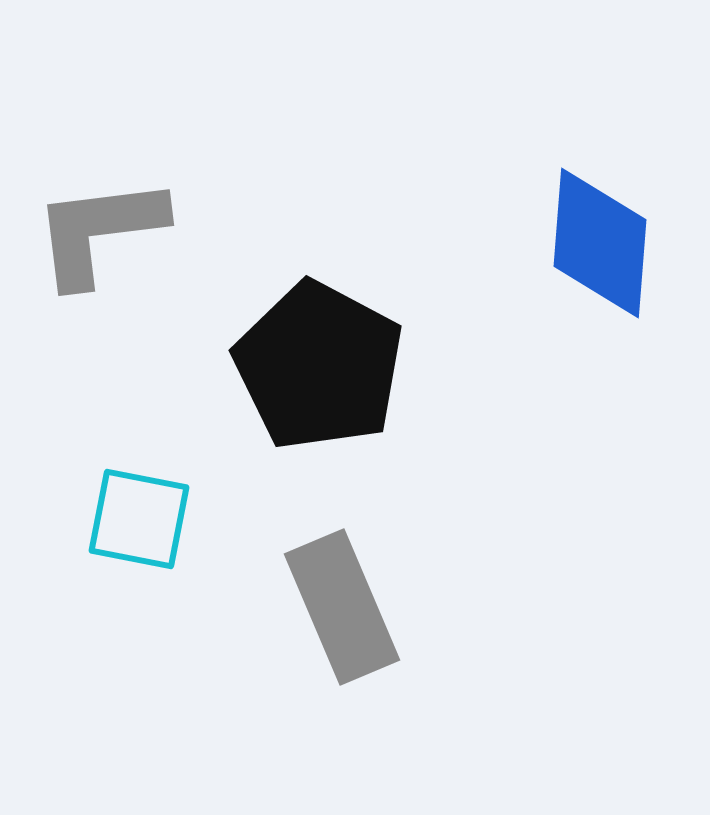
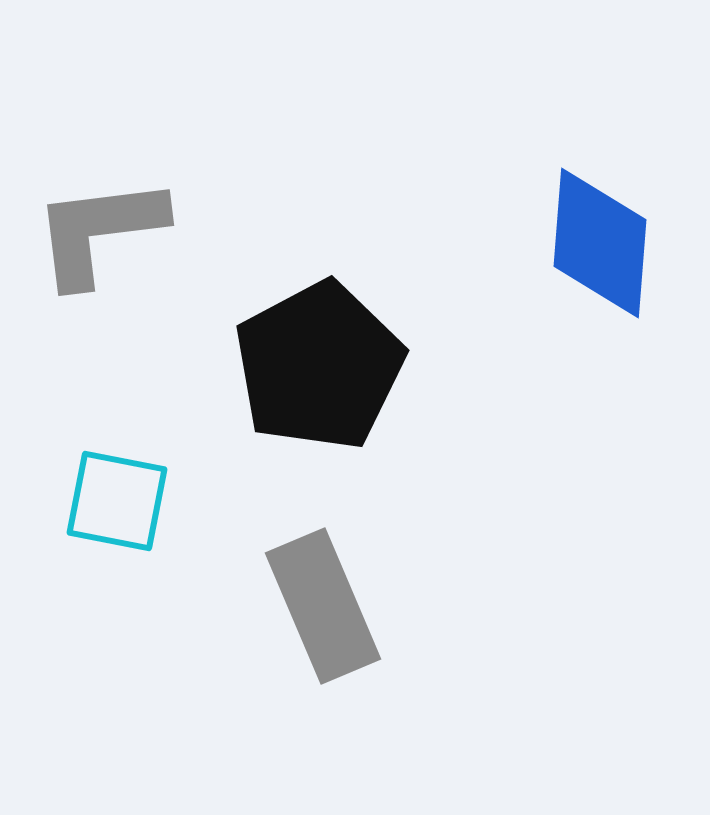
black pentagon: rotated 16 degrees clockwise
cyan square: moved 22 px left, 18 px up
gray rectangle: moved 19 px left, 1 px up
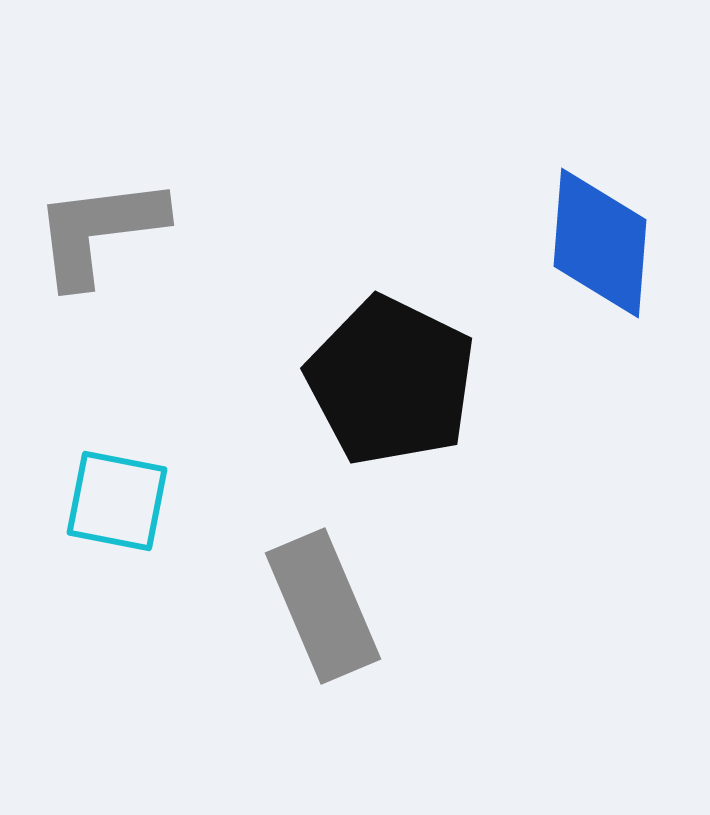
black pentagon: moved 72 px right, 15 px down; rotated 18 degrees counterclockwise
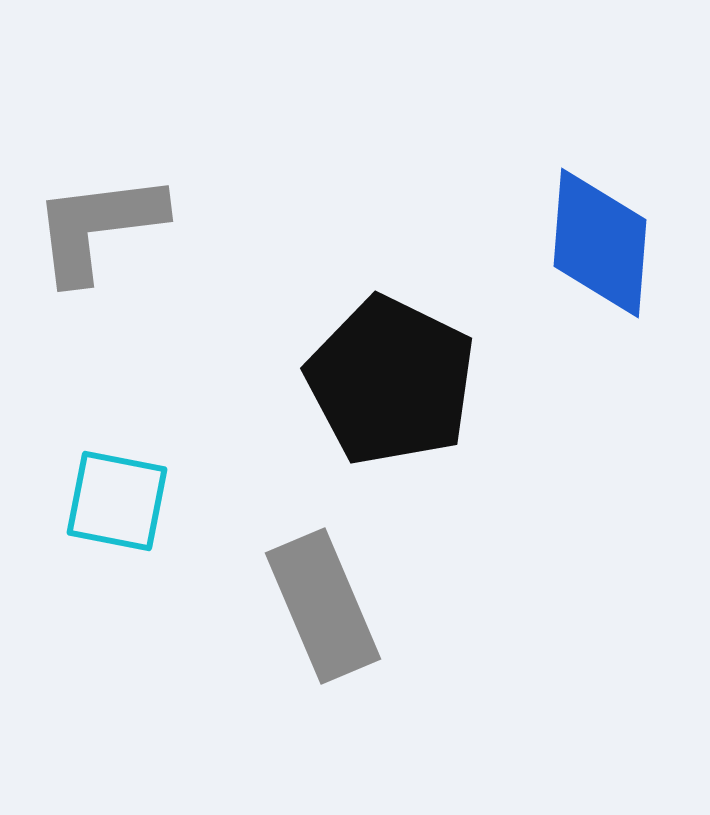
gray L-shape: moved 1 px left, 4 px up
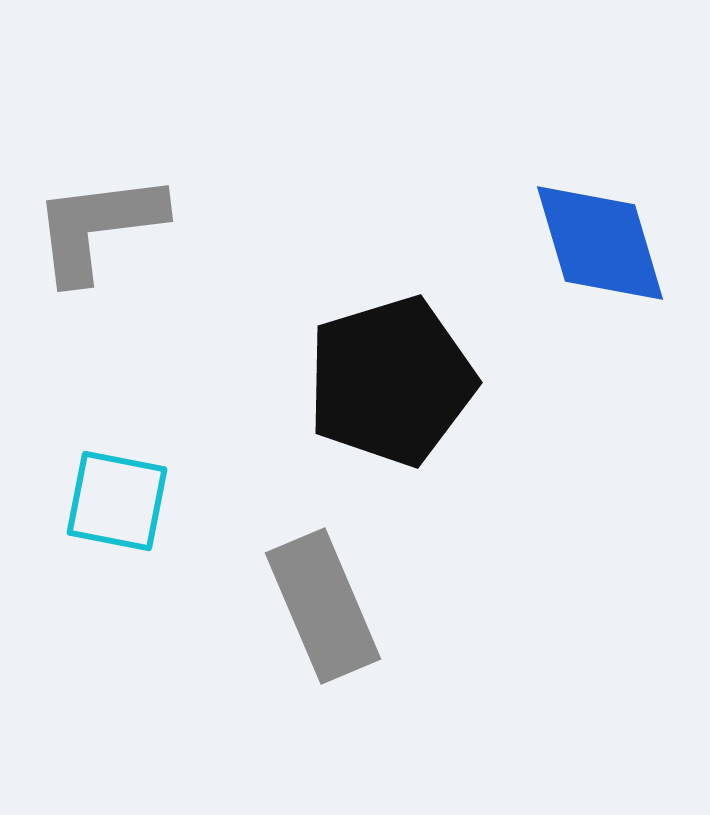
blue diamond: rotated 21 degrees counterclockwise
black pentagon: rotated 29 degrees clockwise
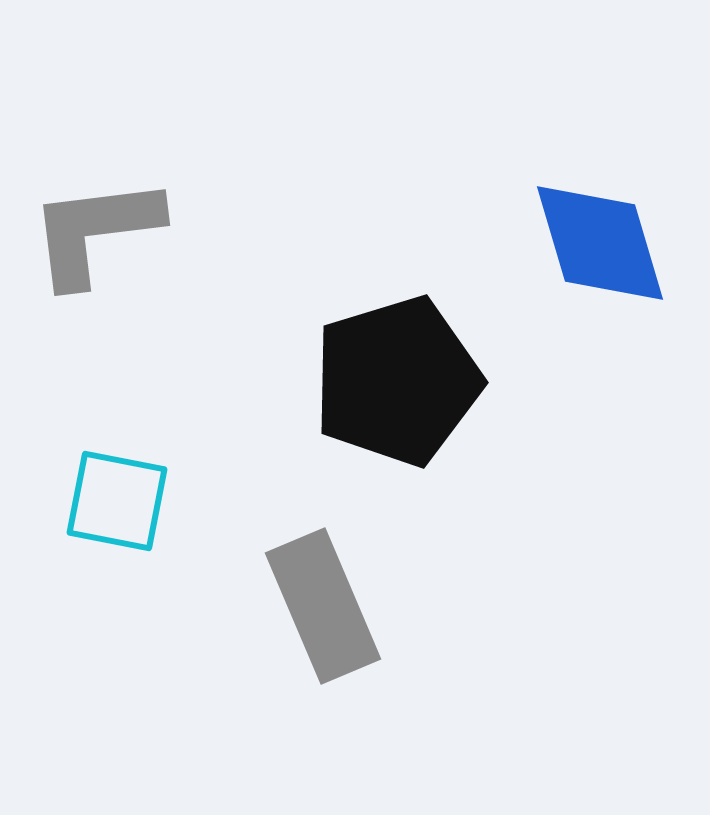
gray L-shape: moved 3 px left, 4 px down
black pentagon: moved 6 px right
